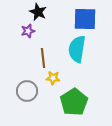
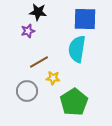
black star: rotated 18 degrees counterclockwise
brown line: moved 4 px left, 4 px down; rotated 66 degrees clockwise
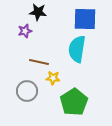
purple star: moved 3 px left
brown line: rotated 42 degrees clockwise
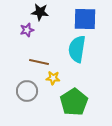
black star: moved 2 px right
purple star: moved 2 px right, 1 px up
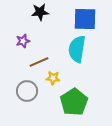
black star: rotated 12 degrees counterclockwise
purple star: moved 4 px left, 11 px down
brown line: rotated 36 degrees counterclockwise
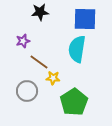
brown line: rotated 60 degrees clockwise
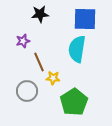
black star: moved 2 px down
brown line: rotated 30 degrees clockwise
